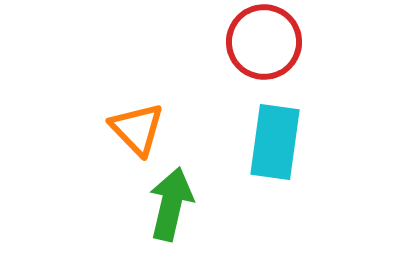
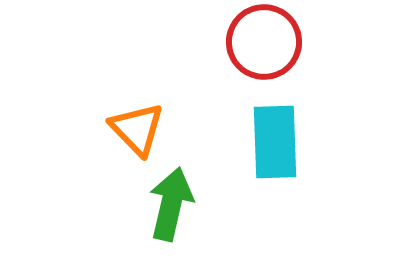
cyan rectangle: rotated 10 degrees counterclockwise
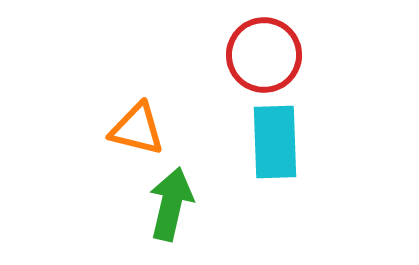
red circle: moved 13 px down
orange triangle: rotated 32 degrees counterclockwise
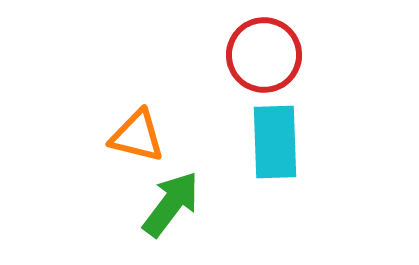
orange triangle: moved 7 px down
green arrow: rotated 24 degrees clockwise
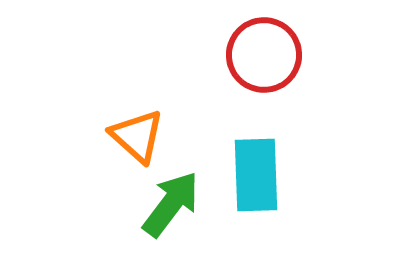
orange triangle: rotated 28 degrees clockwise
cyan rectangle: moved 19 px left, 33 px down
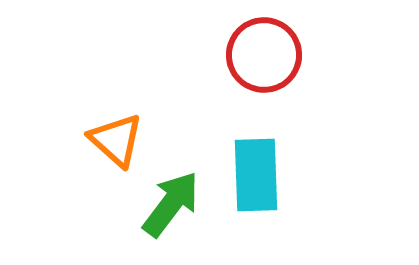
orange triangle: moved 21 px left, 4 px down
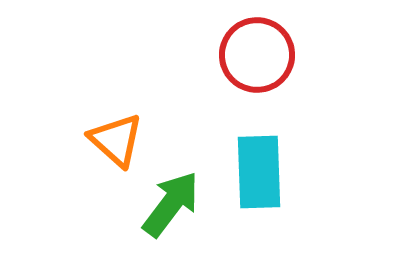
red circle: moved 7 px left
cyan rectangle: moved 3 px right, 3 px up
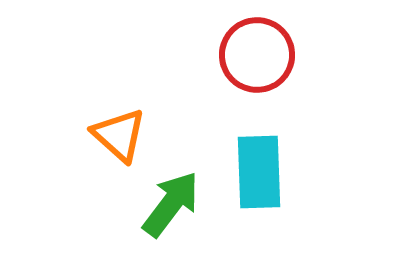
orange triangle: moved 3 px right, 5 px up
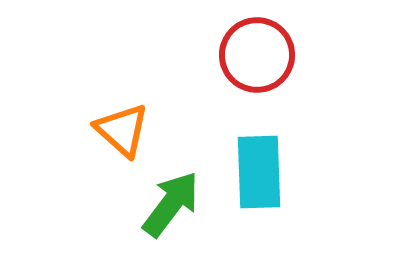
orange triangle: moved 3 px right, 5 px up
